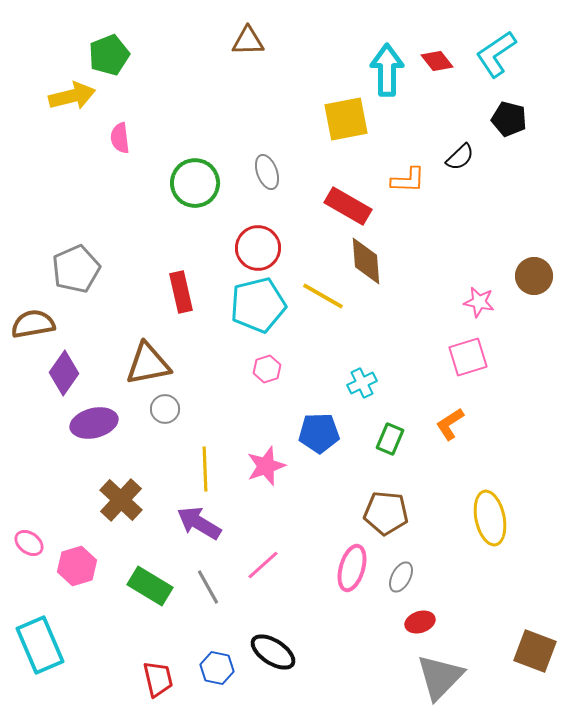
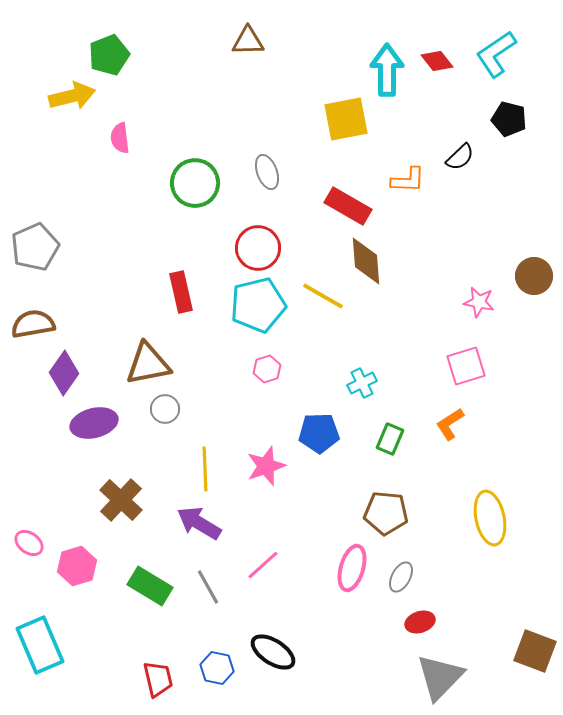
gray pentagon at (76, 269): moved 41 px left, 22 px up
pink square at (468, 357): moved 2 px left, 9 px down
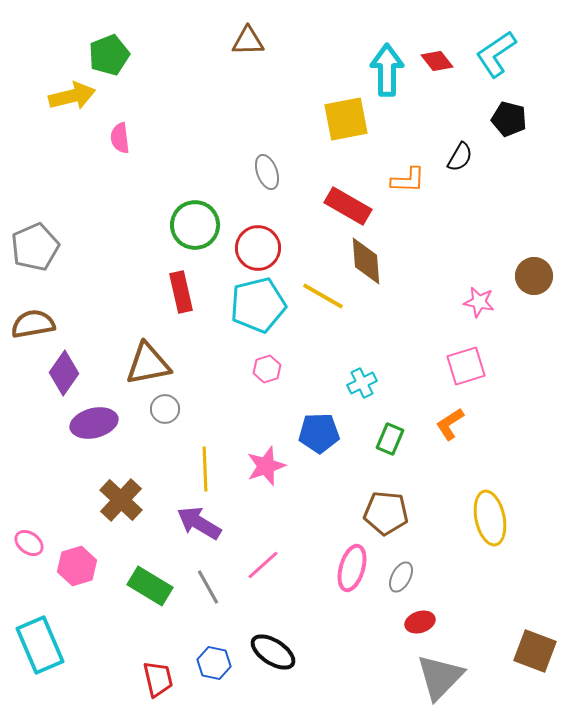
black semicircle at (460, 157): rotated 16 degrees counterclockwise
green circle at (195, 183): moved 42 px down
blue hexagon at (217, 668): moved 3 px left, 5 px up
